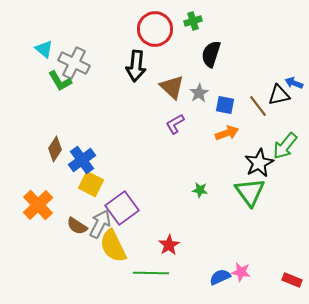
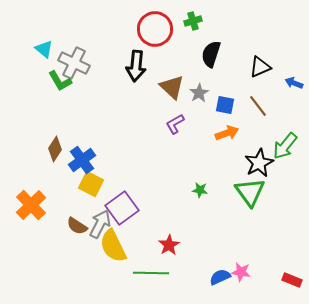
black triangle: moved 19 px left, 28 px up; rotated 10 degrees counterclockwise
orange cross: moved 7 px left
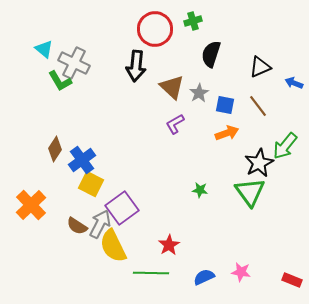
blue semicircle: moved 16 px left
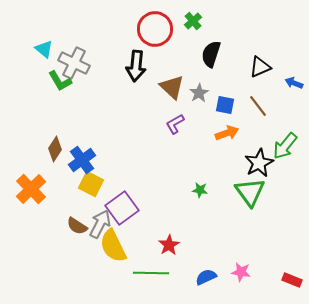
green cross: rotated 24 degrees counterclockwise
orange cross: moved 16 px up
blue semicircle: moved 2 px right
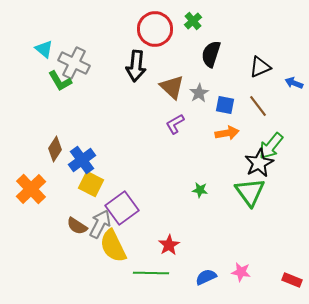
orange arrow: rotated 10 degrees clockwise
green arrow: moved 14 px left
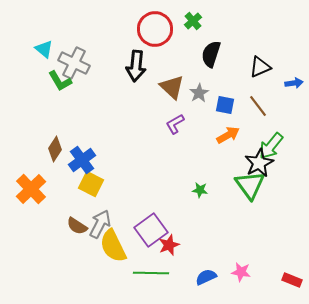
blue arrow: rotated 150 degrees clockwise
orange arrow: moved 1 px right, 2 px down; rotated 20 degrees counterclockwise
green triangle: moved 7 px up
purple square: moved 29 px right, 22 px down
red star: rotated 10 degrees clockwise
